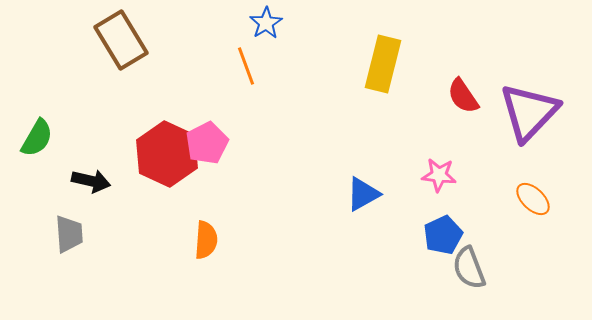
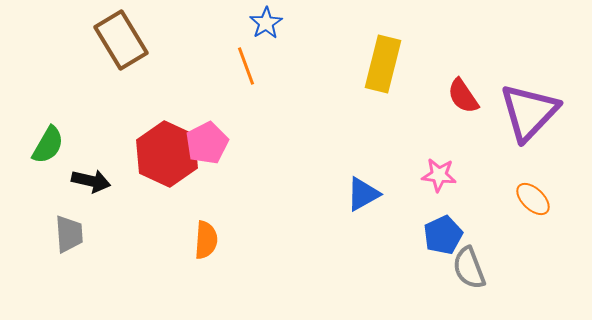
green semicircle: moved 11 px right, 7 px down
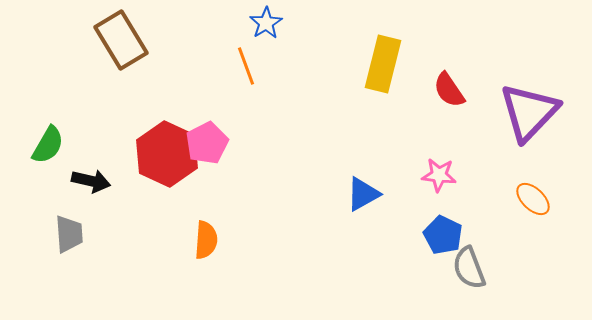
red semicircle: moved 14 px left, 6 px up
blue pentagon: rotated 21 degrees counterclockwise
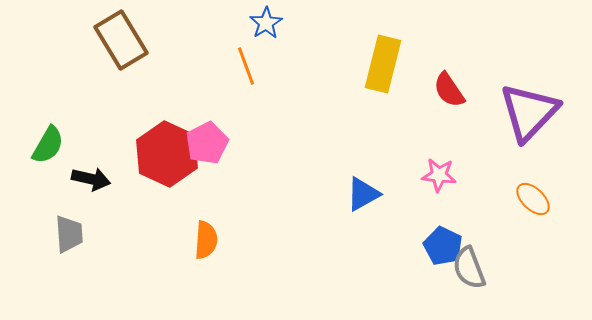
black arrow: moved 2 px up
blue pentagon: moved 11 px down
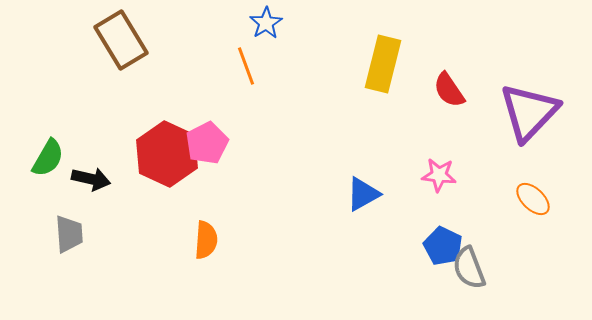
green semicircle: moved 13 px down
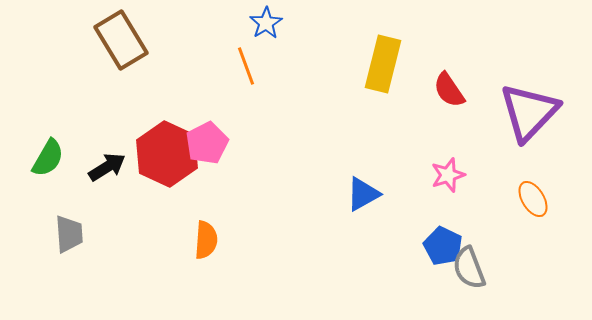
pink star: moved 9 px right; rotated 24 degrees counterclockwise
black arrow: moved 16 px right, 12 px up; rotated 45 degrees counterclockwise
orange ellipse: rotated 15 degrees clockwise
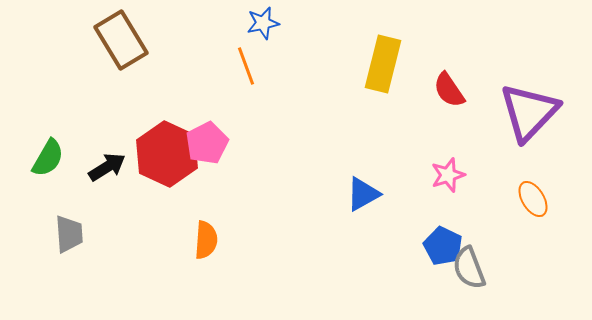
blue star: moved 3 px left; rotated 20 degrees clockwise
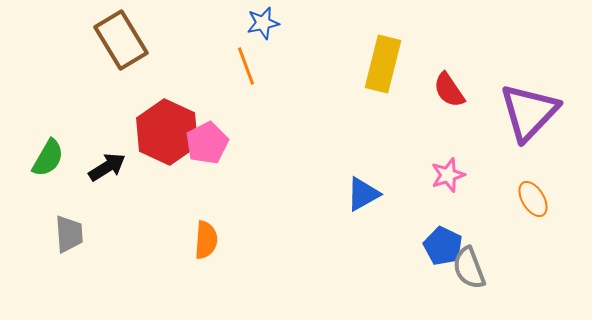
red hexagon: moved 22 px up
